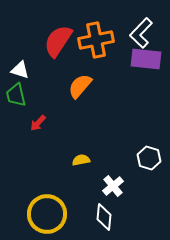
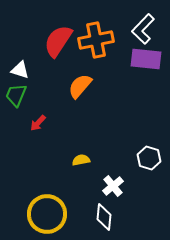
white L-shape: moved 2 px right, 4 px up
green trapezoid: rotated 35 degrees clockwise
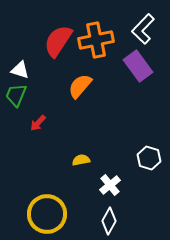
purple rectangle: moved 8 px left, 7 px down; rotated 48 degrees clockwise
white cross: moved 3 px left, 1 px up
white diamond: moved 5 px right, 4 px down; rotated 24 degrees clockwise
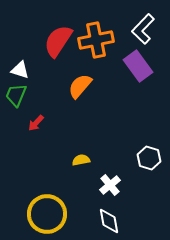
red arrow: moved 2 px left
white diamond: rotated 40 degrees counterclockwise
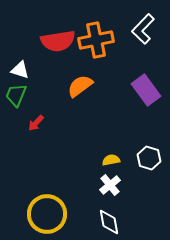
red semicircle: rotated 132 degrees counterclockwise
purple rectangle: moved 8 px right, 24 px down
orange semicircle: rotated 12 degrees clockwise
yellow semicircle: moved 30 px right
white diamond: moved 1 px down
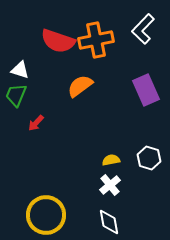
red semicircle: rotated 28 degrees clockwise
purple rectangle: rotated 12 degrees clockwise
yellow circle: moved 1 px left, 1 px down
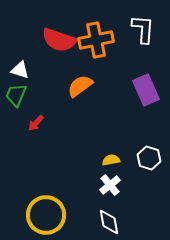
white L-shape: rotated 140 degrees clockwise
red semicircle: moved 1 px right, 1 px up
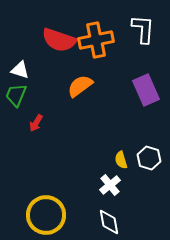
red arrow: rotated 12 degrees counterclockwise
yellow semicircle: moved 10 px right; rotated 96 degrees counterclockwise
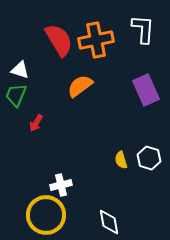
red semicircle: rotated 140 degrees counterclockwise
white cross: moved 49 px left; rotated 25 degrees clockwise
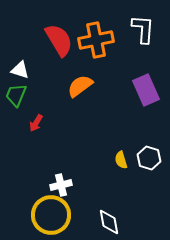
yellow circle: moved 5 px right
